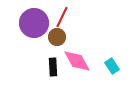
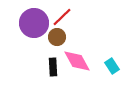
red line: rotated 20 degrees clockwise
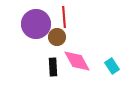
red line: moved 2 px right; rotated 50 degrees counterclockwise
purple circle: moved 2 px right, 1 px down
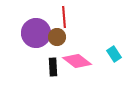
purple circle: moved 9 px down
pink diamond: rotated 24 degrees counterclockwise
cyan rectangle: moved 2 px right, 12 px up
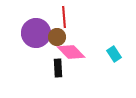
pink diamond: moved 6 px left, 9 px up; rotated 8 degrees clockwise
black rectangle: moved 5 px right, 1 px down
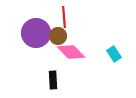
brown circle: moved 1 px right, 1 px up
black rectangle: moved 5 px left, 12 px down
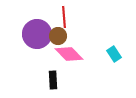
purple circle: moved 1 px right, 1 px down
pink diamond: moved 2 px left, 2 px down
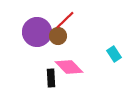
red line: moved 1 px right, 3 px down; rotated 50 degrees clockwise
purple circle: moved 2 px up
pink diamond: moved 13 px down
black rectangle: moved 2 px left, 2 px up
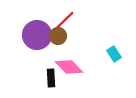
purple circle: moved 3 px down
